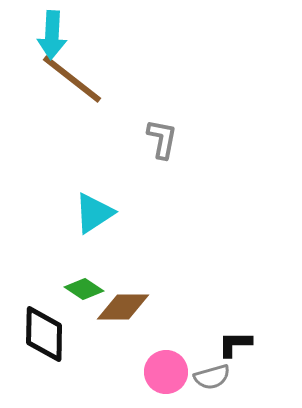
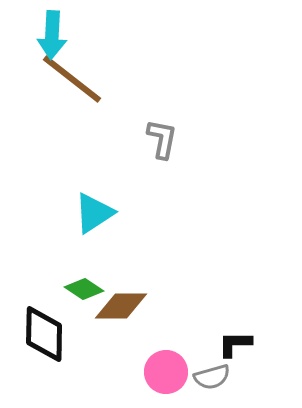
brown diamond: moved 2 px left, 1 px up
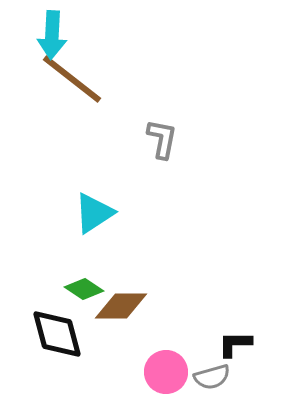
black diamond: moved 13 px right; rotated 16 degrees counterclockwise
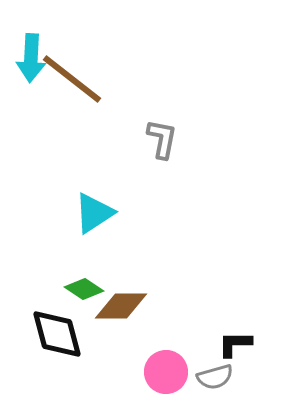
cyan arrow: moved 21 px left, 23 px down
gray semicircle: moved 3 px right
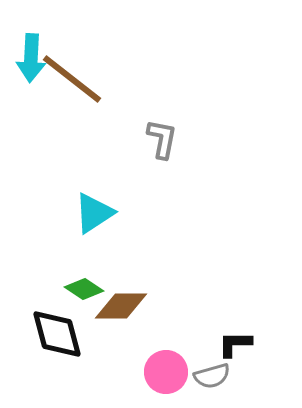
gray semicircle: moved 3 px left, 1 px up
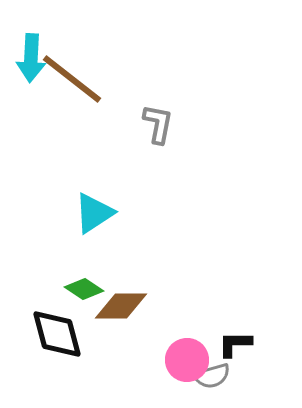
gray L-shape: moved 4 px left, 15 px up
pink circle: moved 21 px right, 12 px up
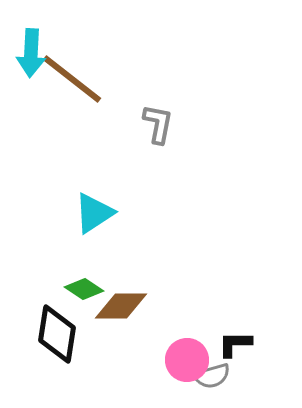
cyan arrow: moved 5 px up
black diamond: rotated 24 degrees clockwise
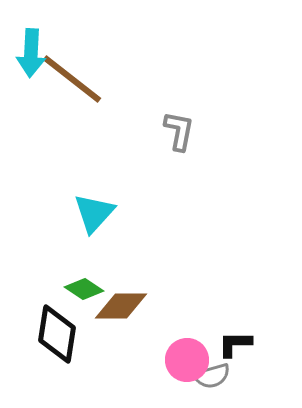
gray L-shape: moved 21 px right, 7 px down
cyan triangle: rotated 15 degrees counterclockwise
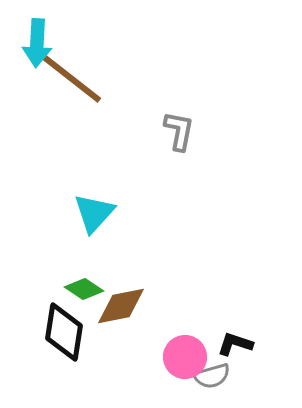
cyan arrow: moved 6 px right, 10 px up
brown diamond: rotated 12 degrees counterclockwise
black diamond: moved 7 px right, 2 px up
black L-shape: rotated 18 degrees clockwise
pink circle: moved 2 px left, 3 px up
